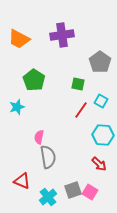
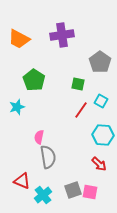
pink square: rotated 21 degrees counterclockwise
cyan cross: moved 5 px left, 2 px up
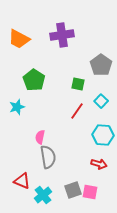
gray pentagon: moved 1 px right, 3 px down
cyan square: rotated 16 degrees clockwise
red line: moved 4 px left, 1 px down
pink semicircle: moved 1 px right
red arrow: rotated 28 degrees counterclockwise
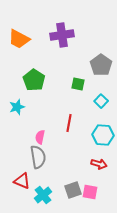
red line: moved 8 px left, 12 px down; rotated 24 degrees counterclockwise
gray semicircle: moved 10 px left
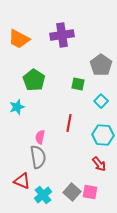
red arrow: rotated 35 degrees clockwise
gray square: moved 1 px left, 2 px down; rotated 30 degrees counterclockwise
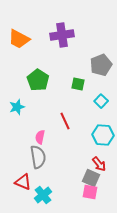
gray pentagon: rotated 15 degrees clockwise
green pentagon: moved 4 px right
red line: moved 4 px left, 2 px up; rotated 36 degrees counterclockwise
red triangle: moved 1 px right, 1 px down
gray square: moved 19 px right, 14 px up; rotated 18 degrees counterclockwise
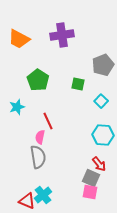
gray pentagon: moved 2 px right
red line: moved 17 px left
red triangle: moved 4 px right, 19 px down
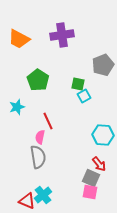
cyan square: moved 17 px left, 5 px up; rotated 16 degrees clockwise
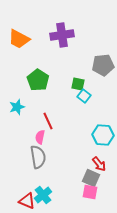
gray pentagon: rotated 15 degrees clockwise
cyan square: rotated 24 degrees counterclockwise
